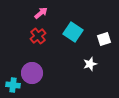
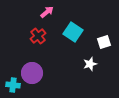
pink arrow: moved 6 px right, 1 px up
white square: moved 3 px down
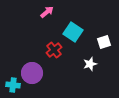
red cross: moved 16 px right, 14 px down
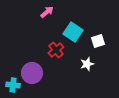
white square: moved 6 px left, 1 px up
red cross: moved 2 px right
white star: moved 3 px left
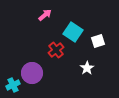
pink arrow: moved 2 px left, 3 px down
white star: moved 4 px down; rotated 16 degrees counterclockwise
cyan cross: rotated 32 degrees counterclockwise
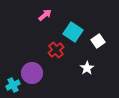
white square: rotated 16 degrees counterclockwise
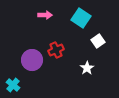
pink arrow: rotated 40 degrees clockwise
cyan square: moved 8 px right, 14 px up
red cross: rotated 14 degrees clockwise
purple circle: moved 13 px up
cyan cross: rotated 24 degrees counterclockwise
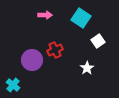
red cross: moved 1 px left
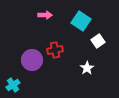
cyan square: moved 3 px down
red cross: rotated 14 degrees clockwise
cyan cross: rotated 16 degrees clockwise
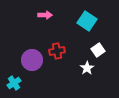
cyan square: moved 6 px right
white square: moved 9 px down
red cross: moved 2 px right, 1 px down
cyan cross: moved 1 px right, 2 px up
